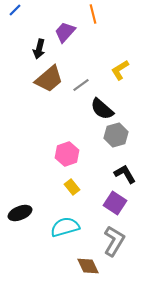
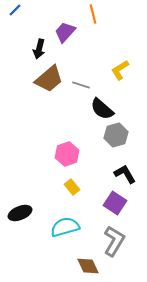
gray line: rotated 54 degrees clockwise
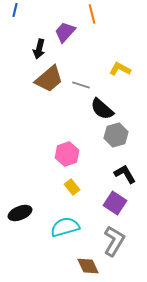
blue line: rotated 32 degrees counterclockwise
orange line: moved 1 px left
yellow L-shape: moved 1 px up; rotated 60 degrees clockwise
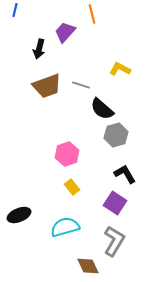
brown trapezoid: moved 2 px left, 7 px down; rotated 20 degrees clockwise
black ellipse: moved 1 px left, 2 px down
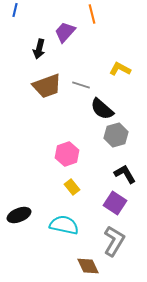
cyan semicircle: moved 1 px left, 2 px up; rotated 28 degrees clockwise
